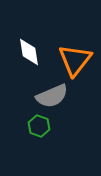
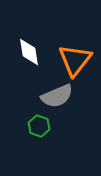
gray semicircle: moved 5 px right
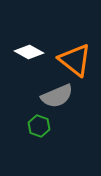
white diamond: rotated 52 degrees counterclockwise
orange triangle: rotated 30 degrees counterclockwise
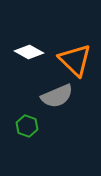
orange triangle: rotated 6 degrees clockwise
green hexagon: moved 12 px left
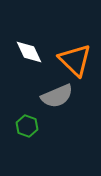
white diamond: rotated 36 degrees clockwise
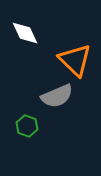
white diamond: moved 4 px left, 19 px up
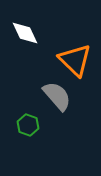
gray semicircle: rotated 108 degrees counterclockwise
green hexagon: moved 1 px right, 1 px up
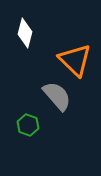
white diamond: rotated 40 degrees clockwise
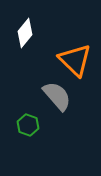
white diamond: rotated 24 degrees clockwise
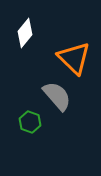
orange triangle: moved 1 px left, 2 px up
green hexagon: moved 2 px right, 3 px up
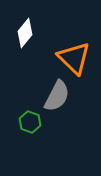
gray semicircle: rotated 68 degrees clockwise
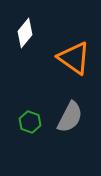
orange triangle: rotated 9 degrees counterclockwise
gray semicircle: moved 13 px right, 21 px down
